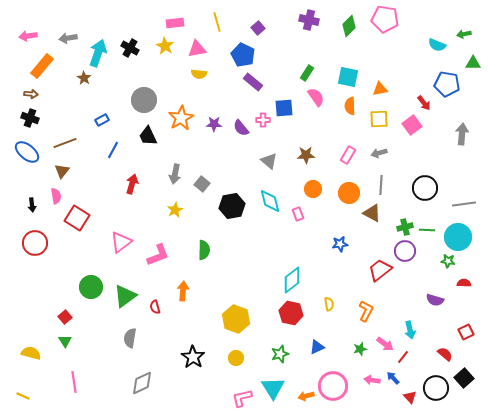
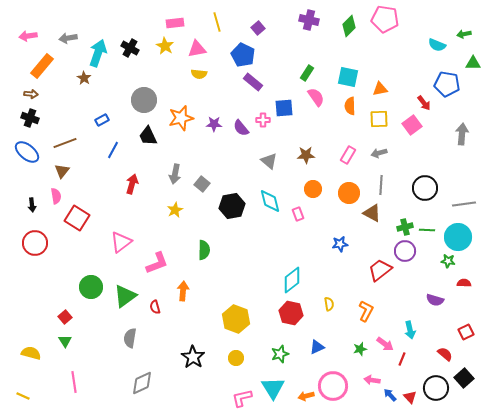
orange star at (181, 118): rotated 15 degrees clockwise
pink L-shape at (158, 255): moved 1 px left, 8 px down
red line at (403, 357): moved 1 px left, 2 px down; rotated 16 degrees counterclockwise
blue arrow at (393, 378): moved 3 px left, 17 px down
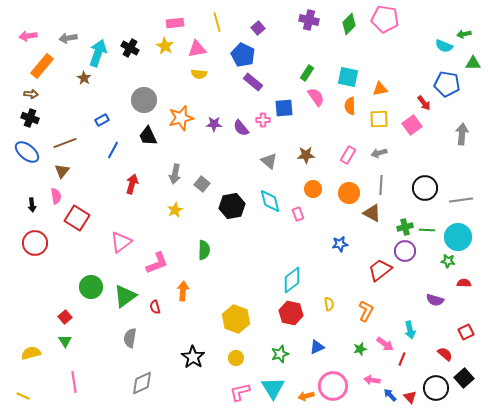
green diamond at (349, 26): moved 2 px up
cyan semicircle at (437, 45): moved 7 px right, 1 px down
gray line at (464, 204): moved 3 px left, 4 px up
yellow semicircle at (31, 353): rotated 30 degrees counterclockwise
pink L-shape at (242, 398): moved 2 px left, 6 px up
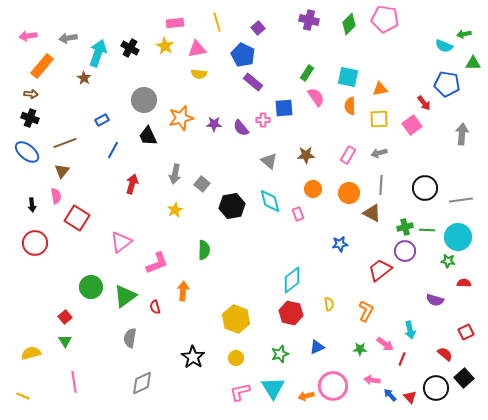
green star at (360, 349): rotated 16 degrees clockwise
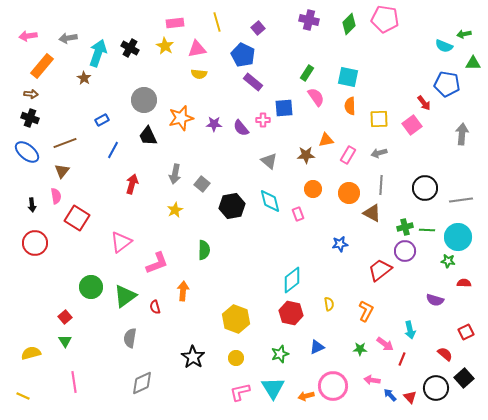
orange triangle at (380, 89): moved 54 px left, 51 px down
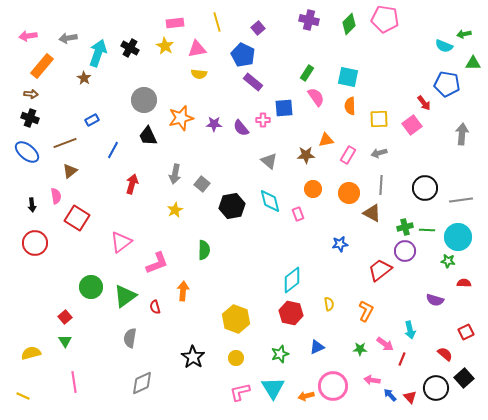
blue rectangle at (102, 120): moved 10 px left
brown triangle at (62, 171): moved 8 px right; rotated 14 degrees clockwise
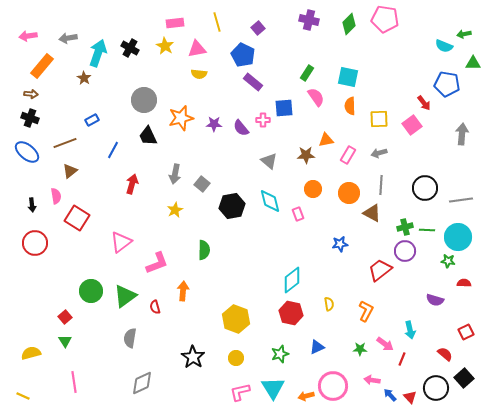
green circle at (91, 287): moved 4 px down
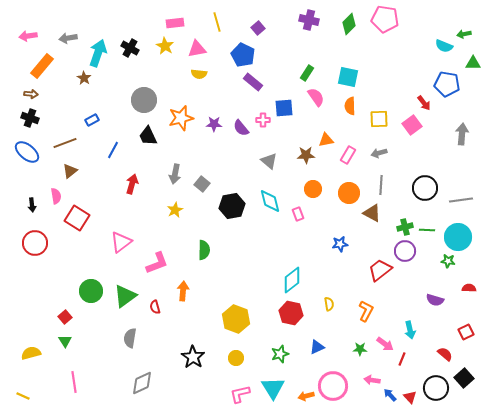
red semicircle at (464, 283): moved 5 px right, 5 px down
pink L-shape at (240, 392): moved 2 px down
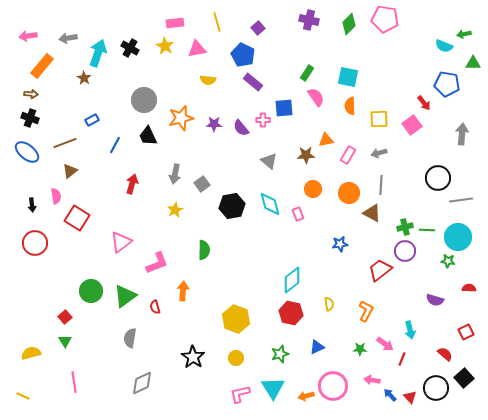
yellow semicircle at (199, 74): moved 9 px right, 6 px down
blue line at (113, 150): moved 2 px right, 5 px up
gray square at (202, 184): rotated 14 degrees clockwise
black circle at (425, 188): moved 13 px right, 10 px up
cyan diamond at (270, 201): moved 3 px down
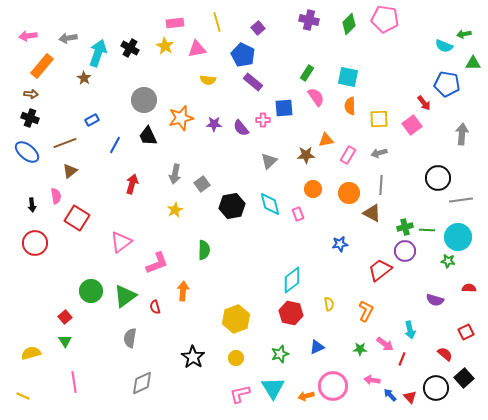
gray triangle at (269, 161): rotated 36 degrees clockwise
yellow hexagon at (236, 319): rotated 20 degrees clockwise
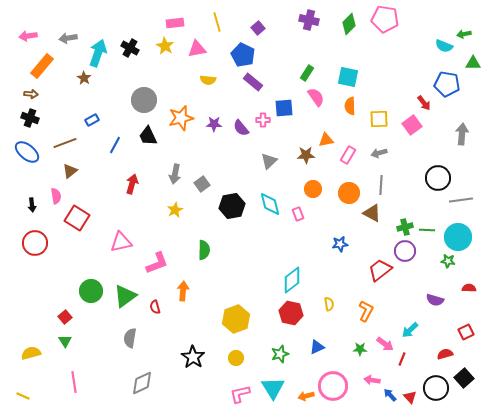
pink triangle at (121, 242): rotated 25 degrees clockwise
cyan arrow at (410, 330): rotated 60 degrees clockwise
red semicircle at (445, 354): rotated 56 degrees counterclockwise
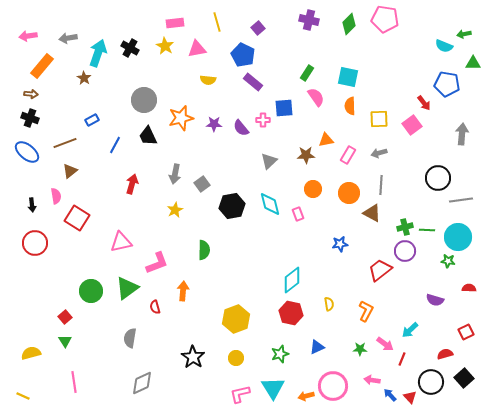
green triangle at (125, 296): moved 2 px right, 8 px up
black circle at (436, 388): moved 5 px left, 6 px up
